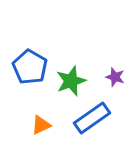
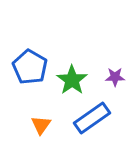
purple star: rotated 18 degrees counterclockwise
green star: moved 1 px right, 1 px up; rotated 16 degrees counterclockwise
orange triangle: rotated 30 degrees counterclockwise
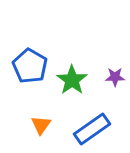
blue pentagon: moved 1 px up
blue rectangle: moved 11 px down
